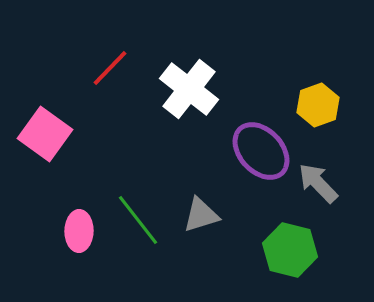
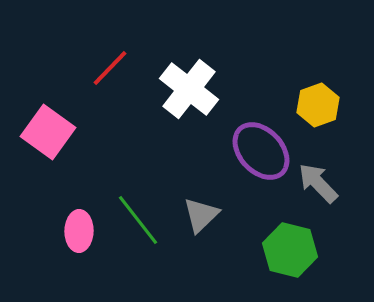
pink square: moved 3 px right, 2 px up
gray triangle: rotated 27 degrees counterclockwise
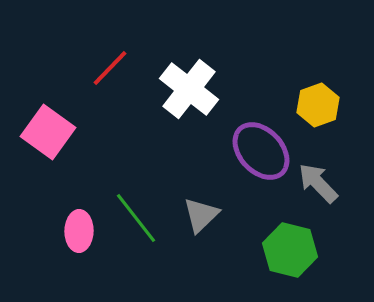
green line: moved 2 px left, 2 px up
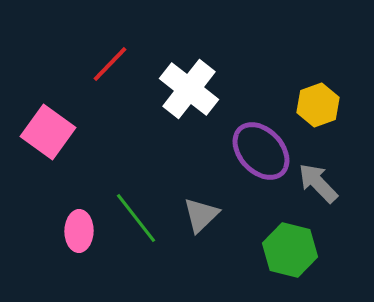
red line: moved 4 px up
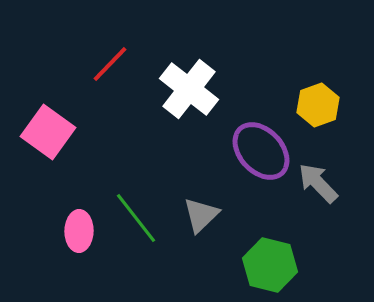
green hexagon: moved 20 px left, 15 px down
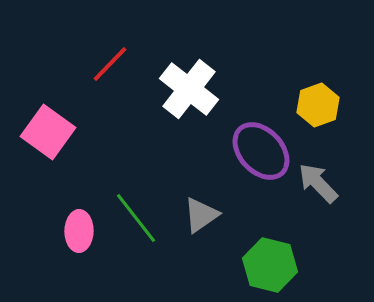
gray triangle: rotated 9 degrees clockwise
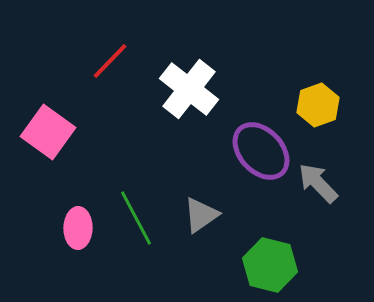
red line: moved 3 px up
green line: rotated 10 degrees clockwise
pink ellipse: moved 1 px left, 3 px up
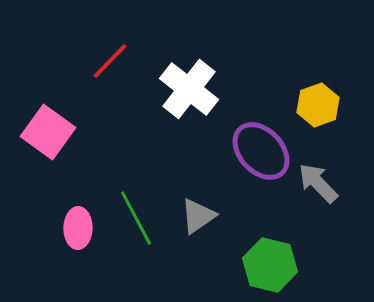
gray triangle: moved 3 px left, 1 px down
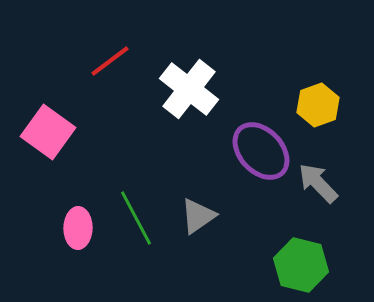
red line: rotated 9 degrees clockwise
green hexagon: moved 31 px right
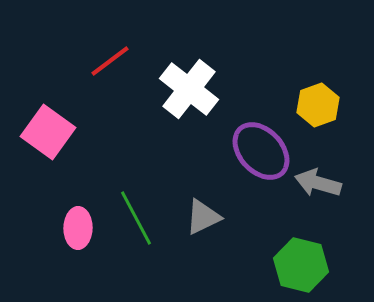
gray arrow: rotated 30 degrees counterclockwise
gray triangle: moved 5 px right, 1 px down; rotated 9 degrees clockwise
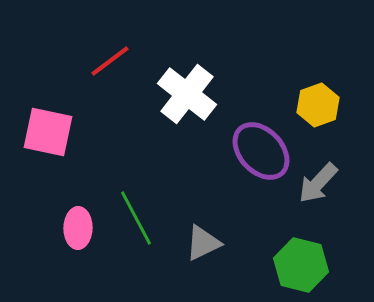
white cross: moved 2 px left, 5 px down
pink square: rotated 24 degrees counterclockwise
gray arrow: rotated 63 degrees counterclockwise
gray triangle: moved 26 px down
